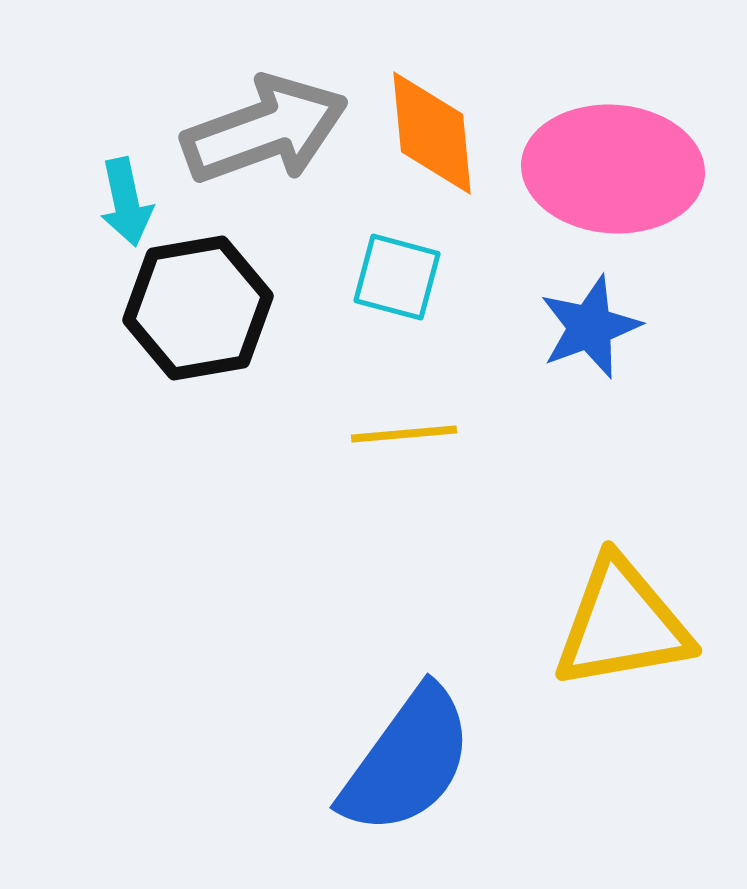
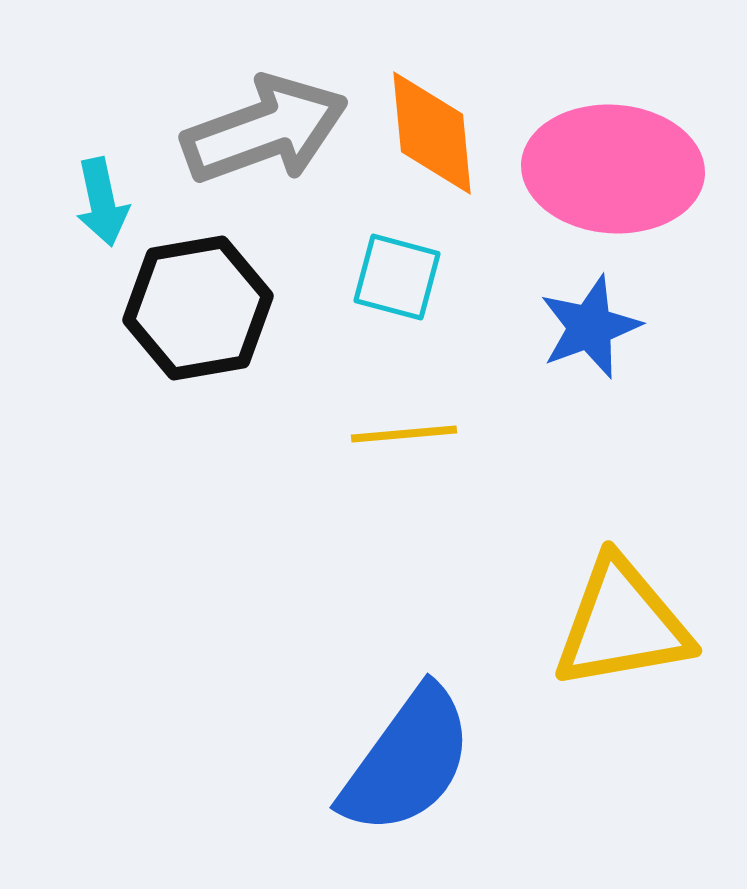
cyan arrow: moved 24 px left
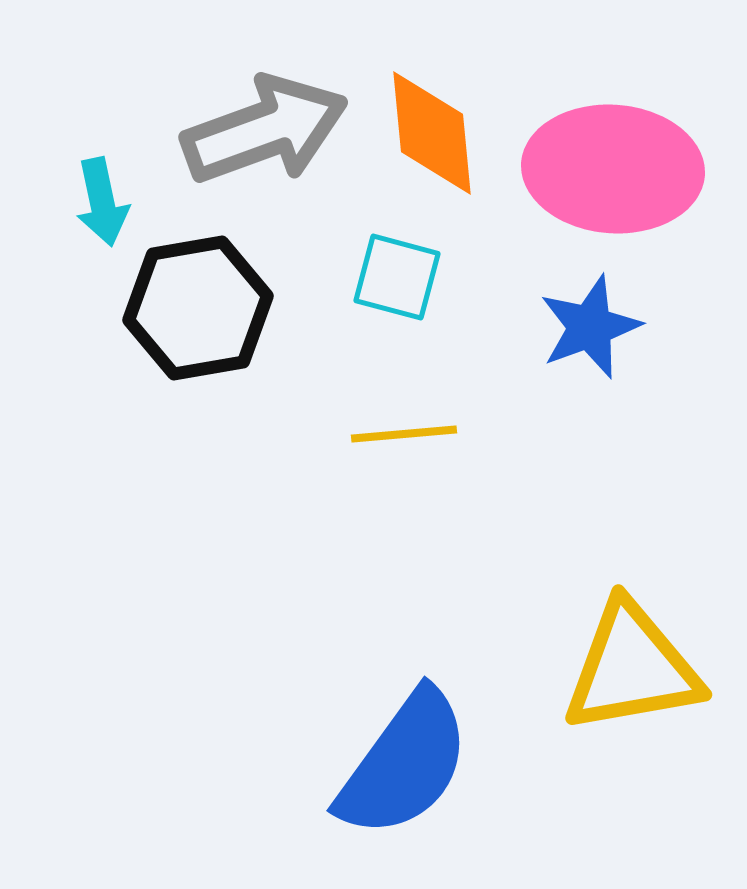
yellow triangle: moved 10 px right, 44 px down
blue semicircle: moved 3 px left, 3 px down
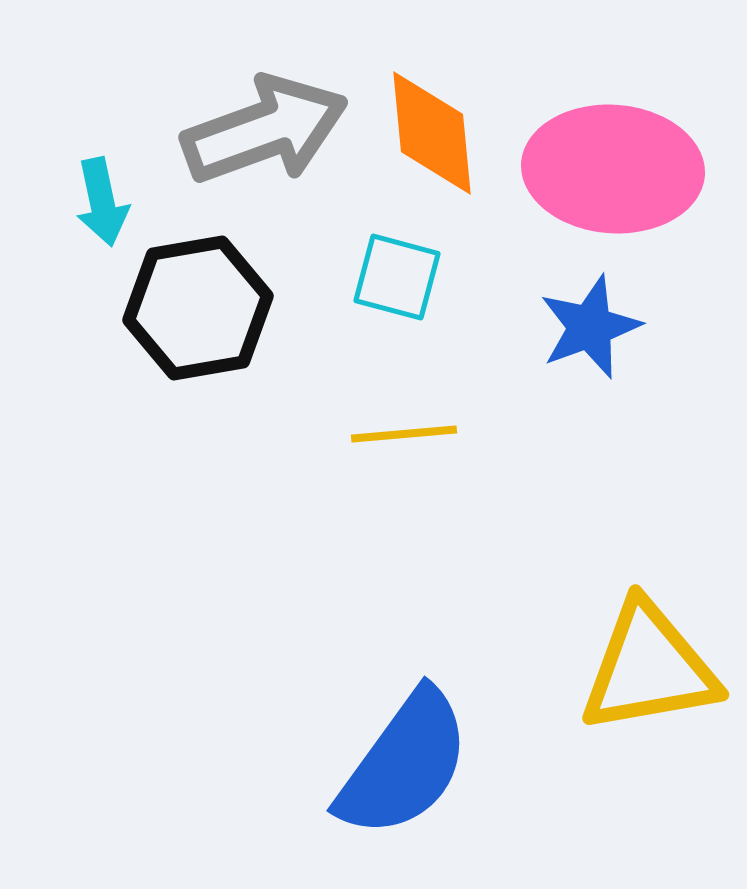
yellow triangle: moved 17 px right
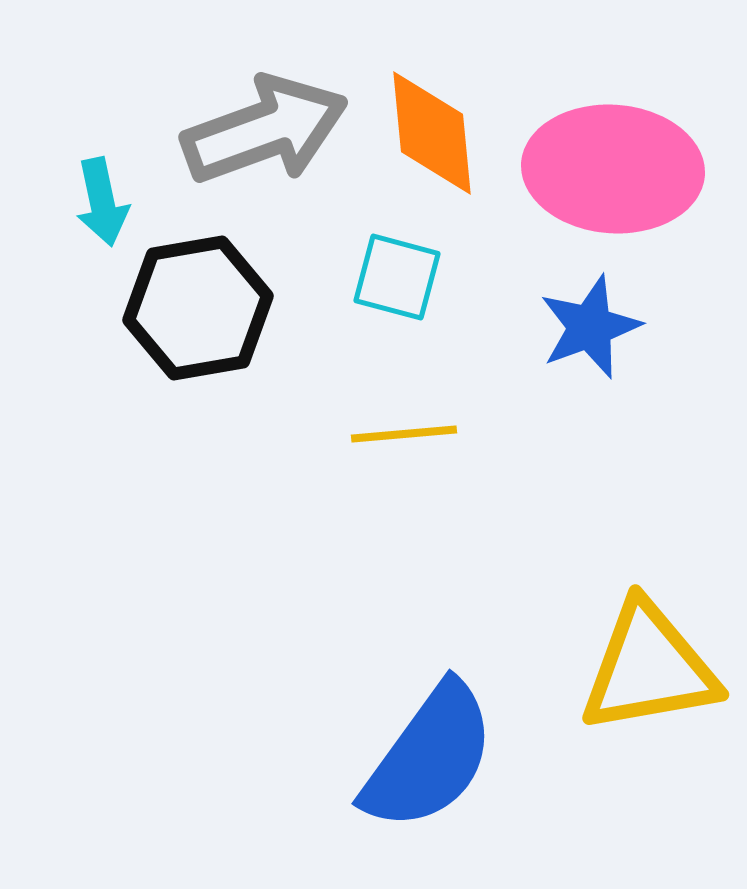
blue semicircle: moved 25 px right, 7 px up
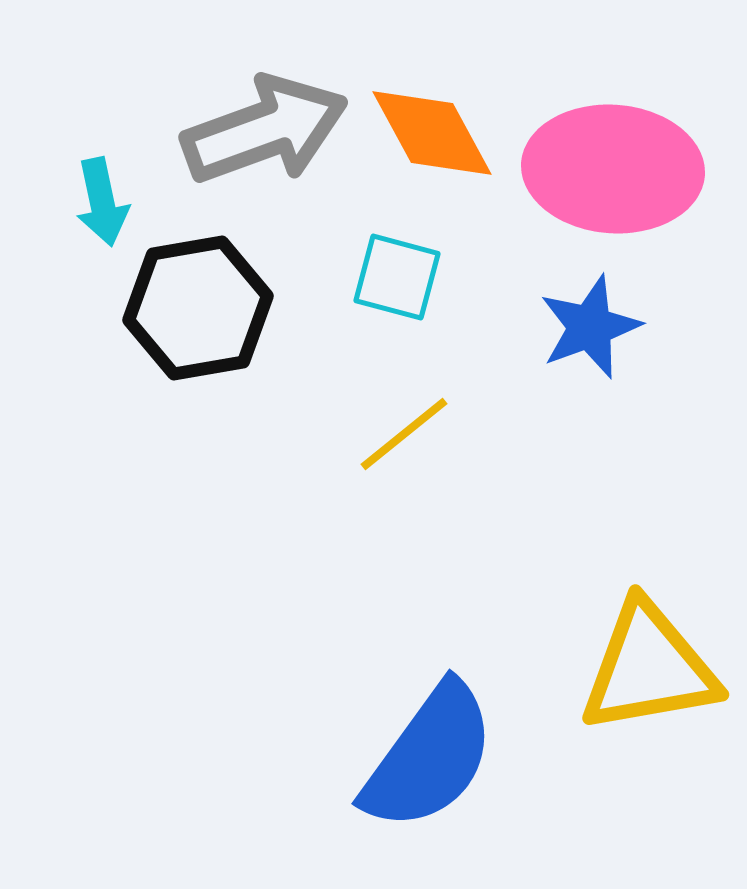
orange diamond: rotated 23 degrees counterclockwise
yellow line: rotated 34 degrees counterclockwise
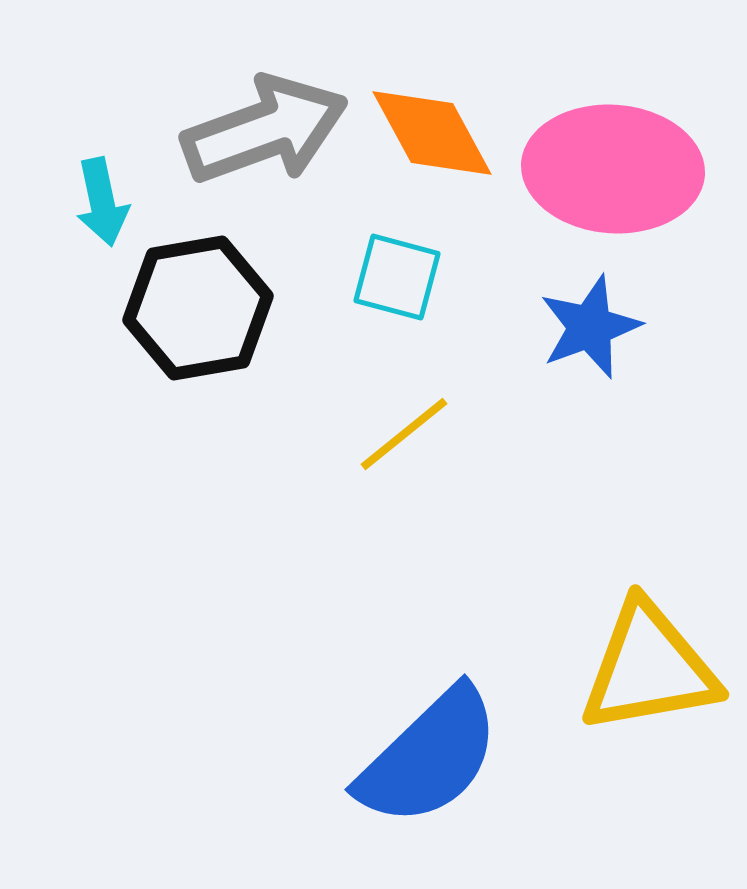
blue semicircle: rotated 10 degrees clockwise
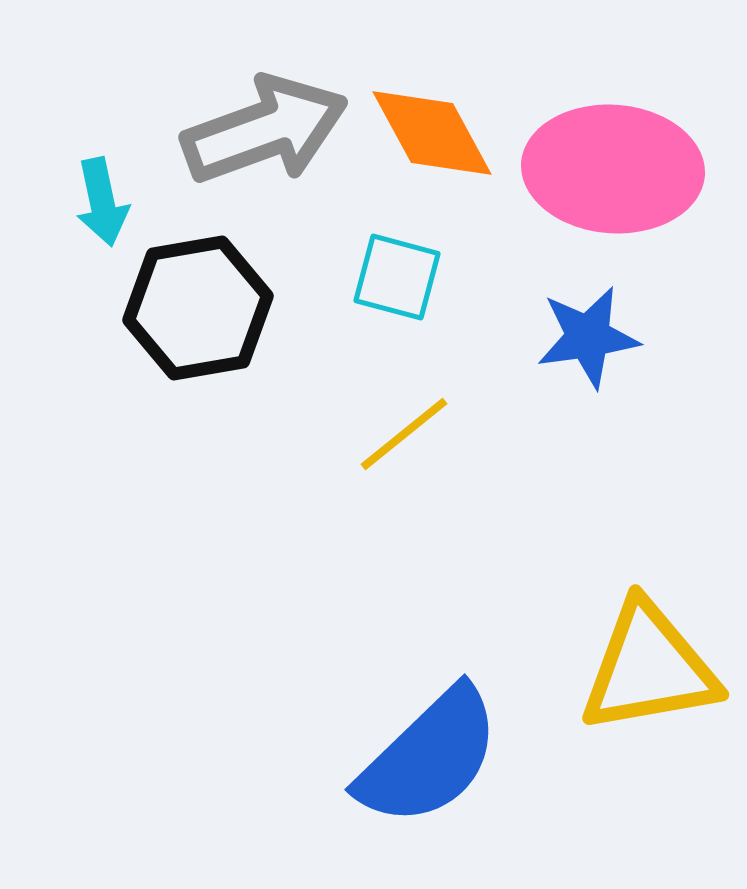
blue star: moved 2 px left, 10 px down; rotated 12 degrees clockwise
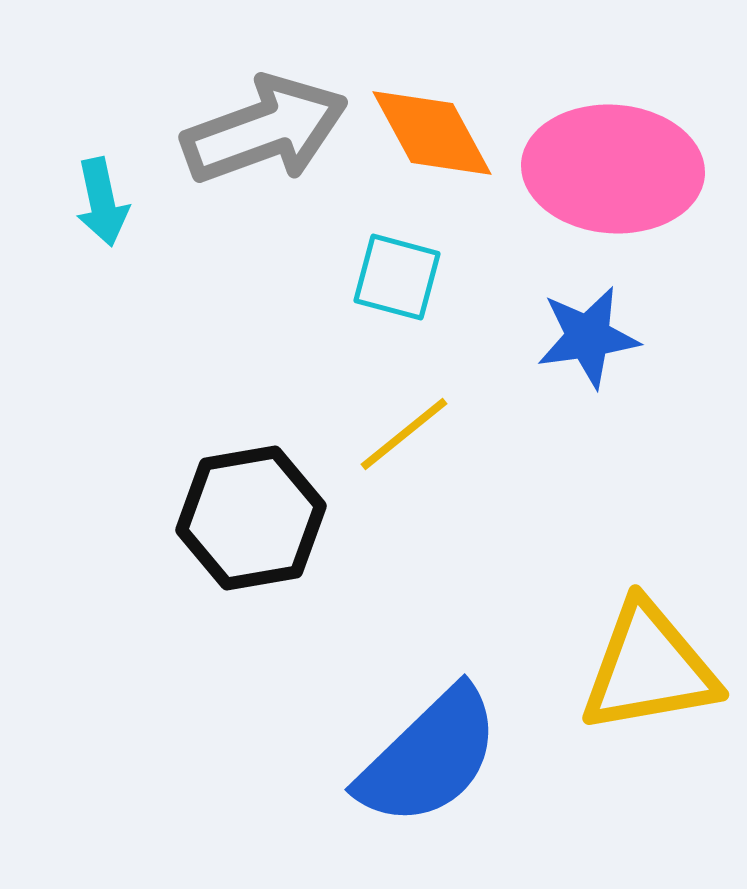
black hexagon: moved 53 px right, 210 px down
